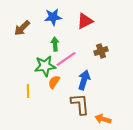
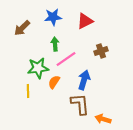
green star: moved 7 px left, 2 px down
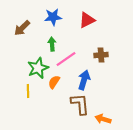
red triangle: moved 2 px right, 1 px up
green arrow: moved 3 px left
brown cross: moved 4 px down; rotated 16 degrees clockwise
green star: rotated 15 degrees counterclockwise
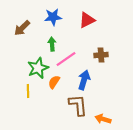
brown L-shape: moved 2 px left, 1 px down
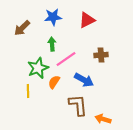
blue arrow: rotated 102 degrees clockwise
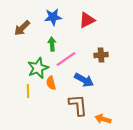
orange semicircle: moved 3 px left, 1 px down; rotated 48 degrees counterclockwise
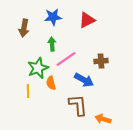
brown arrow: moved 2 px right; rotated 36 degrees counterclockwise
brown cross: moved 6 px down
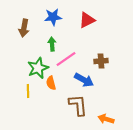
orange arrow: moved 3 px right
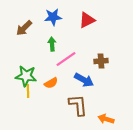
brown arrow: rotated 36 degrees clockwise
green star: moved 12 px left, 8 px down; rotated 30 degrees clockwise
orange semicircle: rotated 104 degrees counterclockwise
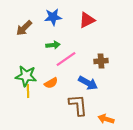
green arrow: moved 1 px right, 1 px down; rotated 88 degrees clockwise
blue arrow: moved 4 px right, 3 px down
